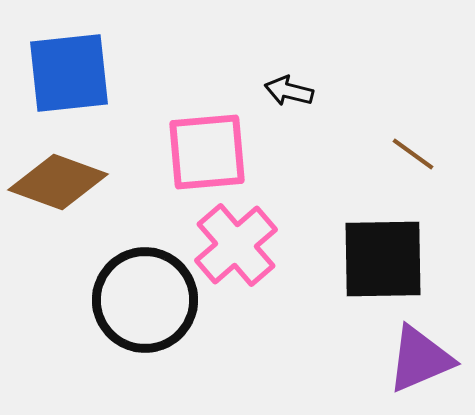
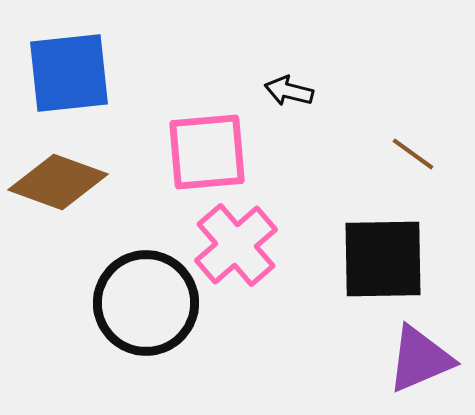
black circle: moved 1 px right, 3 px down
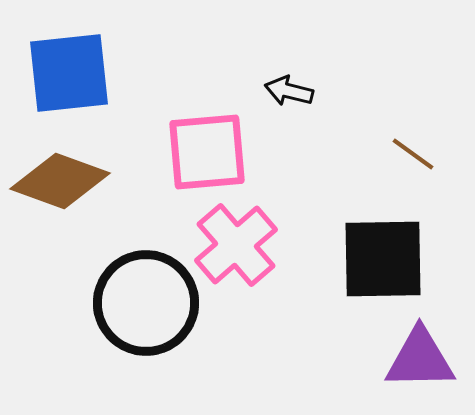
brown diamond: moved 2 px right, 1 px up
purple triangle: rotated 22 degrees clockwise
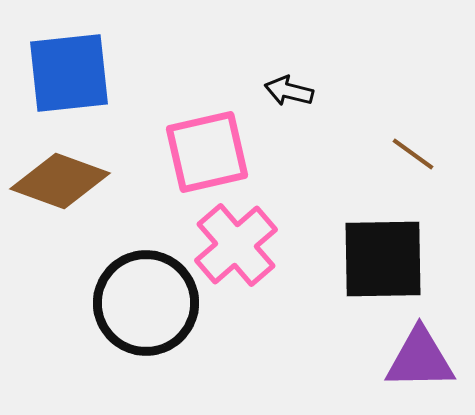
pink square: rotated 8 degrees counterclockwise
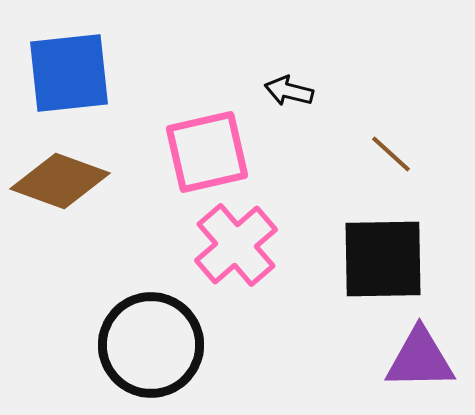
brown line: moved 22 px left; rotated 6 degrees clockwise
black circle: moved 5 px right, 42 px down
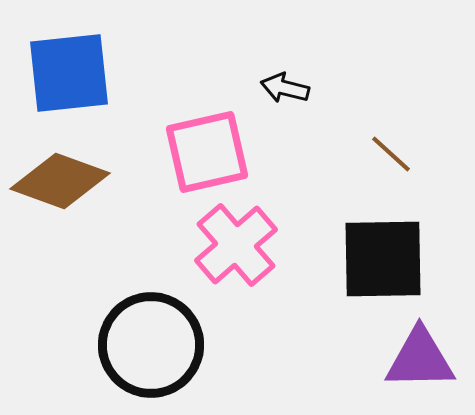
black arrow: moved 4 px left, 3 px up
